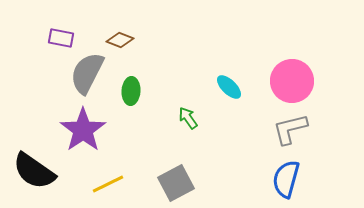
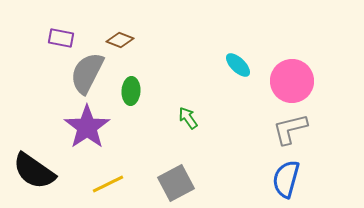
cyan ellipse: moved 9 px right, 22 px up
purple star: moved 4 px right, 3 px up
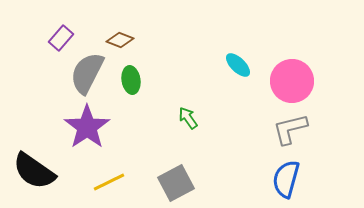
purple rectangle: rotated 60 degrees counterclockwise
green ellipse: moved 11 px up; rotated 12 degrees counterclockwise
yellow line: moved 1 px right, 2 px up
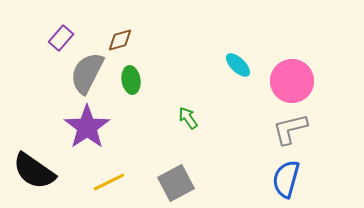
brown diamond: rotated 36 degrees counterclockwise
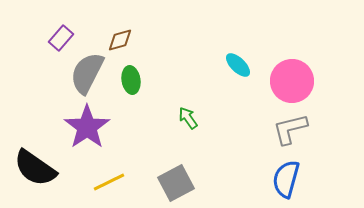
black semicircle: moved 1 px right, 3 px up
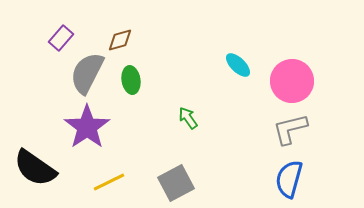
blue semicircle: moved 3 px right
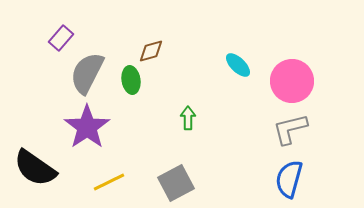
brown diamond: moved 31 px right, 11 px down
green arrow: rotated 35 degrees clockwise
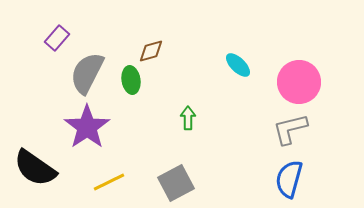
purple rectangle: moved 4 px left
pink circle: moved 7 px right, 1 px down
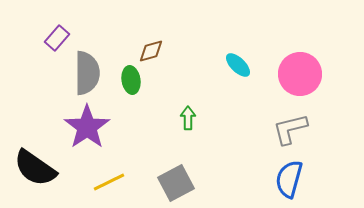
gray semicircle: rotated 153 degrees clockwise
pink circle: moved 1 px right, 8 px up
